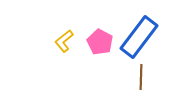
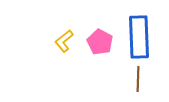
blue rectangle: rotated 39 degrees counterclockwise
brown line: moved 3 px left, 2 px down
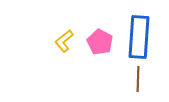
blue rectangle: rotated 6 degrees clockwise
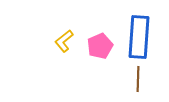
pink pentagon: moved 4 px down; rotated 20 degrees clockwise
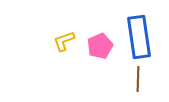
blue rectangle: rotated 12 degrees counterclockwise
yellow L-shape: rotated 20 degrees clockwise
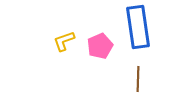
blue rectangle: moved 1 px left, 10 px up
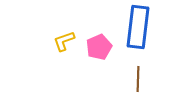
blue rectangle: rotated 15 degrees clockwise
pink pentagon: moved 1 px left, 1 px down
